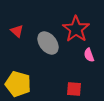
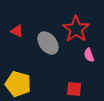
red triangle: rotated 16 degrees counterclockwise
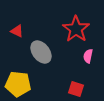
gray ellipse: moved 7 px left, 9 px down
pink semicircle: moved 1 px left, 1 px down; rotated 32 degrees clockwise
yellow pentagon: rotated 10 degrees counterclockwise
red square: moved 2 px right; rotated 14 degrees clockwise
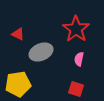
red triangle: moved 1 px right, 3 px down
gray ellipse: rotated 75 degrees counterclockwise
pink semicircle: moved 9 px left, 3 px down
yellow pentagon: rotated 15 degrees counterclockwise
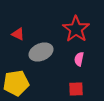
yellow pentagon: moved 2 px left, 1 px up
red square: rotated 21 degrees counterclockwise
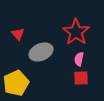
red star: moved 3 px down
red triangle: rotated 24 degrees clockwise
yellow pentagon: rotated 15 degrees counterclockwise
red square: moved 5 px right, 11 px up
